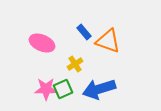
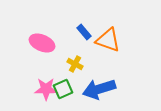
orange triangle: moved 1 px up
yellow cross: rotated 28 degrees counterclockwise
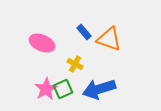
orange triangle: moved 1 px right, 1 px up
pink star: rotated 30 degrees counterclockwise
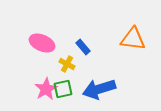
blue rectangle: moved 1 px left, 15 px down
orange triangle: moved 24 px right; rotated 12 degrees counterclockwise
yellow cross: moved 8 px left
green square: rotated 12 degrees clockwise
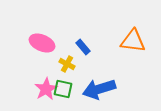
orange triangle: moved 2 px down
green square: rotated 24 degrees clockwise
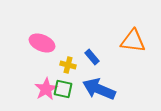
blue rectangle: moved 9 px right, 10 px down
yellow cross: moved 1 px right, 1 px down; rotated 14 degrees counterclockwise
blue arrow: rotated 40 degrees clockwise
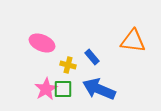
green square: rotated 12 degrees counterclockwise
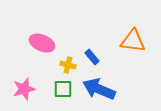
pink star: moved 22 px left; rotated 15 degrees clockwise
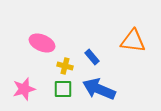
yellow cross: moved 3 px left, 1 px down
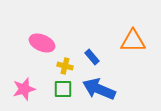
orange triangle: rotated 8 degrees counterclockwise
